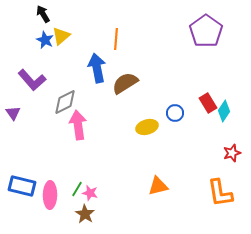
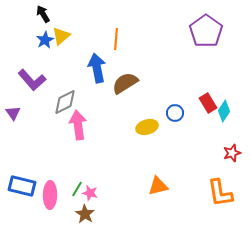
blue star: rotated 18 degrees clockwise
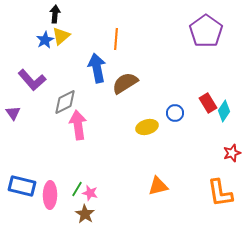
black arrow: moved 12 px right; rotated 36 degrees clockwise
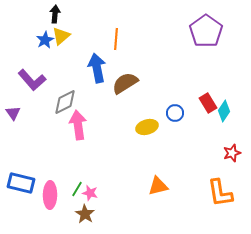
blue rectangle: moved 1 px left, 3 px up
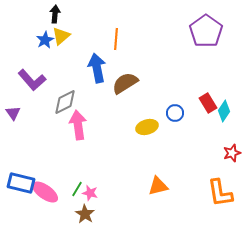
pink ellipse: moved 5 px left, 3 px up; rotated 56 degrees counterclockwise
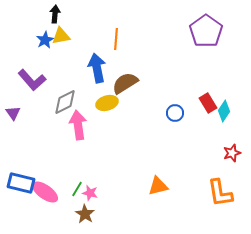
yellow triangle: rotated 30 degrees clockwise
yellow ellipse: moved 40 px left, 24 px up
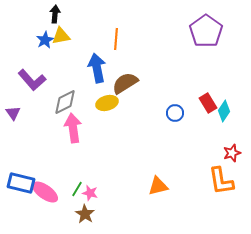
pink arrow: moved 5 px left, 3 px down
orange L-shape: moved 1 px right, 12 px up
